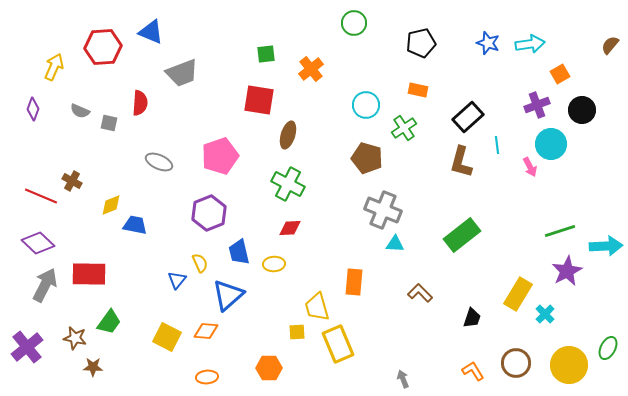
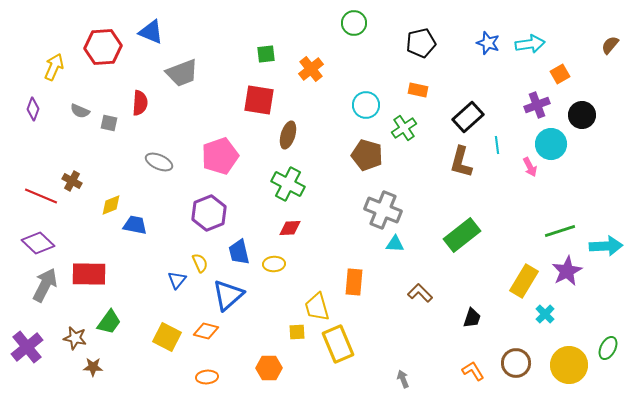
black circle at (582, 110): moved 5 px down
brown pentagon at (367, 158): moved 3 px up
yellow rectangle at (518, 294): moved 6 px right, 13 px up
orange diamond at (206, 331): rotated 10 degrees clockwise
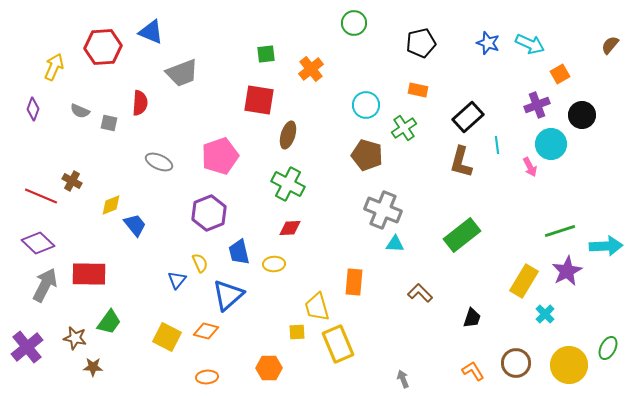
cyan arrow at (530, 44): rotated 32 degrees clockwise
blue trapezoid at (135, 225): rotated 40 degrees clockwise
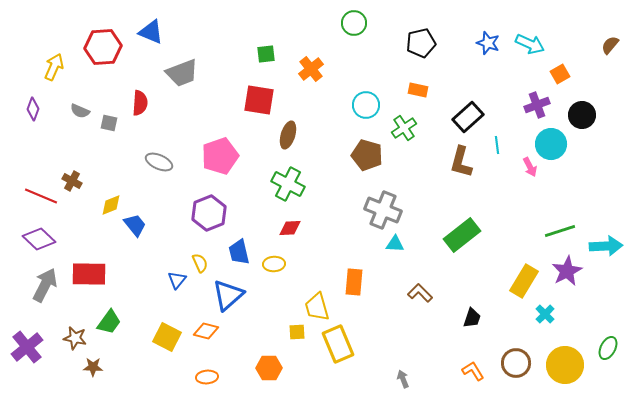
purple diamond at (38, 243): moved 1 px right, 4 px up
yellow circle at (569, 365): moved 4 px left
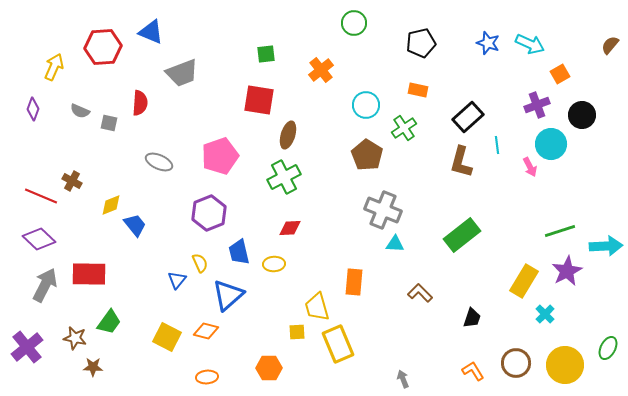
orange cross at (311, 69): moved 10 px right, 1 px down
brown pentagon at (367, 155): rotated 16 degrees clockwise
green cross at (288, 184): moved 4 px left, 7 px up; rotated 36 degrees clockwise
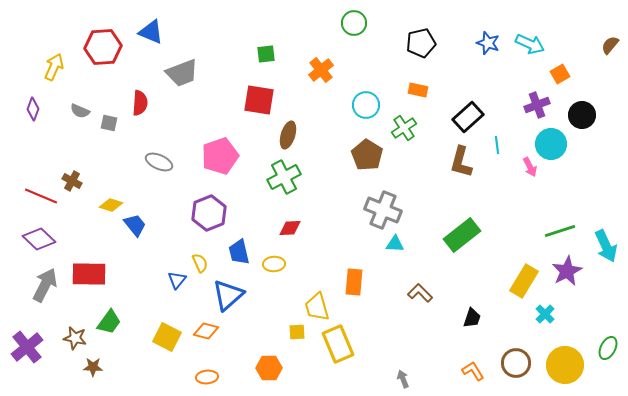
yellow diamond at (111, 205): rotated 40 degrees clockwise
cyan arrow at (606, 246): rotated 68 degrees clockwise
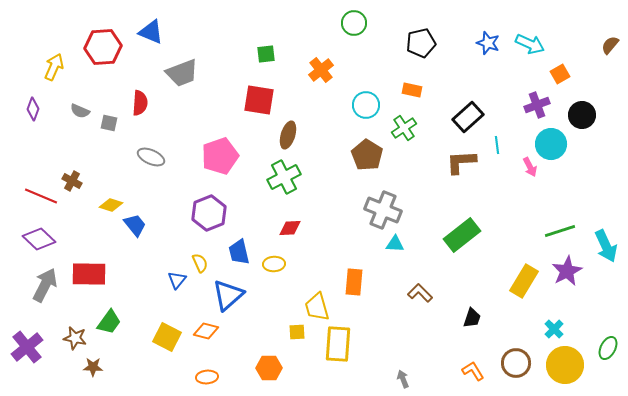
orange rectangle at (418, 90): moved 6 px left
gray ellipse at (159, 162): moved 8 px left, 5 px up
brown L-shape at (461, 162): rotated 72 degrees clockwise
cyan cross at (545, 314): moved 9 px right, 15 px down
yellow rectangle at (338, 344): rotated 27 degrees clockwise
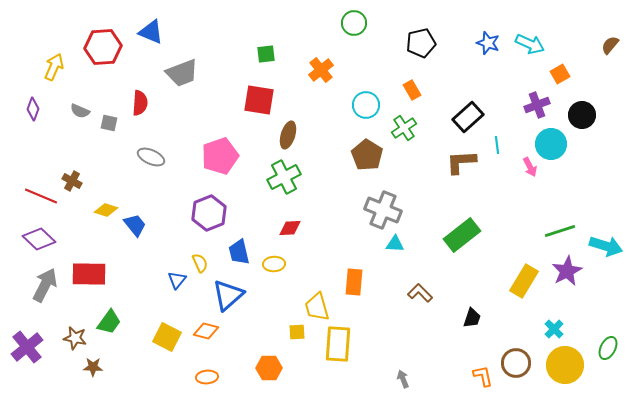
orange rectangle at (412, 90): rotated 48 degrees clockwise
yellow diamond at (111, 205): moved 5 px left, 5 px down
cyan arrow at (606, 246): rotated 48 degrees counterclockwise
orange L-shape at (473, 371): moved 10 px right, 5 px down; rotated 20 degrees clockwise
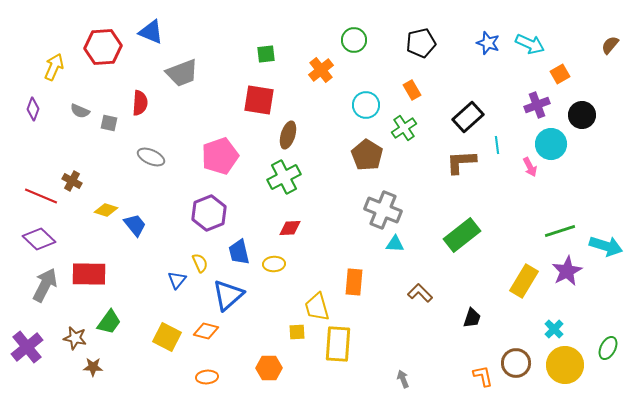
green circle at (354, 23): moved 17 px down
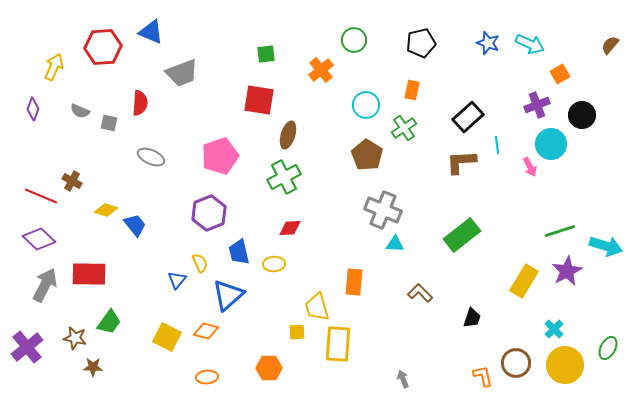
orange rectangle at (412, 90): rotated 42 degrees clockwise
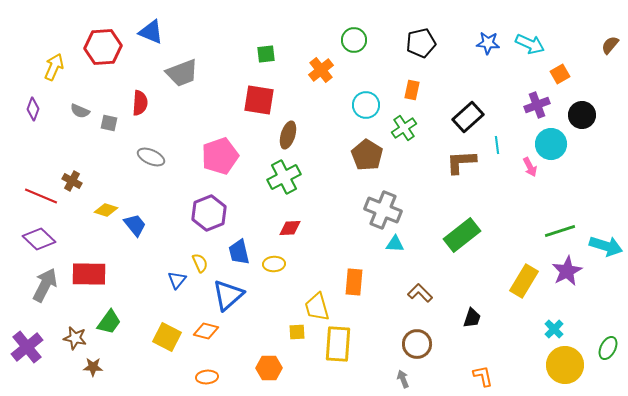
blue star at (488, 43): rotated 15 degrees counterclockwise
brown circle at (516, 363): moved 99 px left, 19 px up
